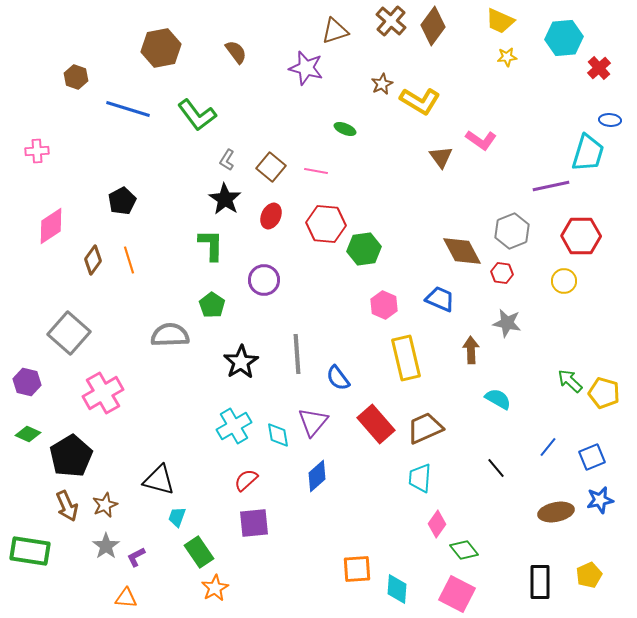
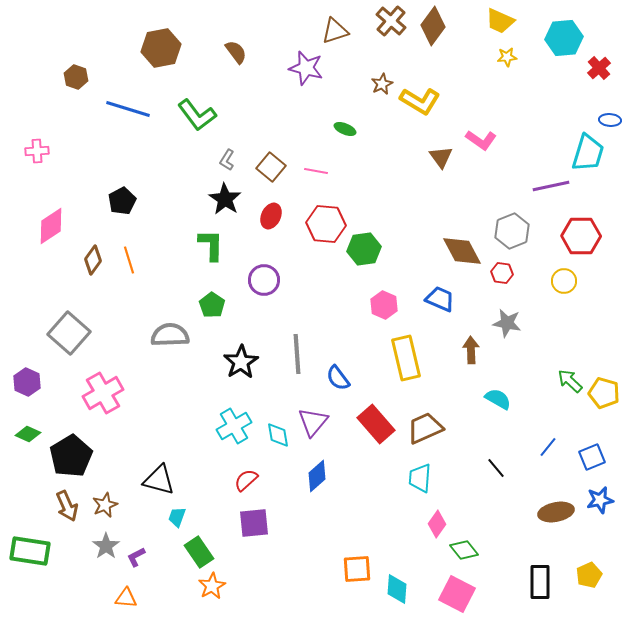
purple hexagon at (27, 382): rotated 12 degrees clockwise
orange star at (215, 588): moved 3 px left, 2 px up
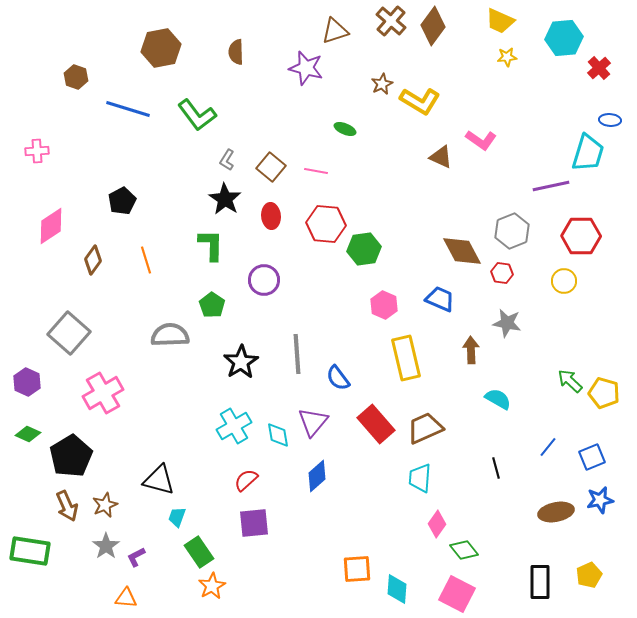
brown semicircle at (236, 52): rotated 145 degrees counterclockwise
brown triangle at (441, 157): rotated 30 degrees counterclockwise
red ellipse at (271, 216): rotated 30 degrees counterclockwise
orange line at (129, 260): moved 17 px right
black line at (496, 468): rotated 25 degrees clockwise
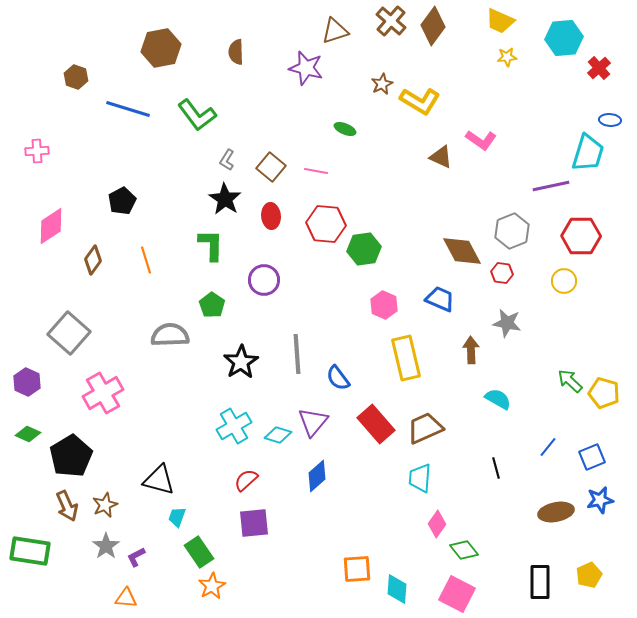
cyan diamond at (278, 435): rotated 64 degrees counterclockwise
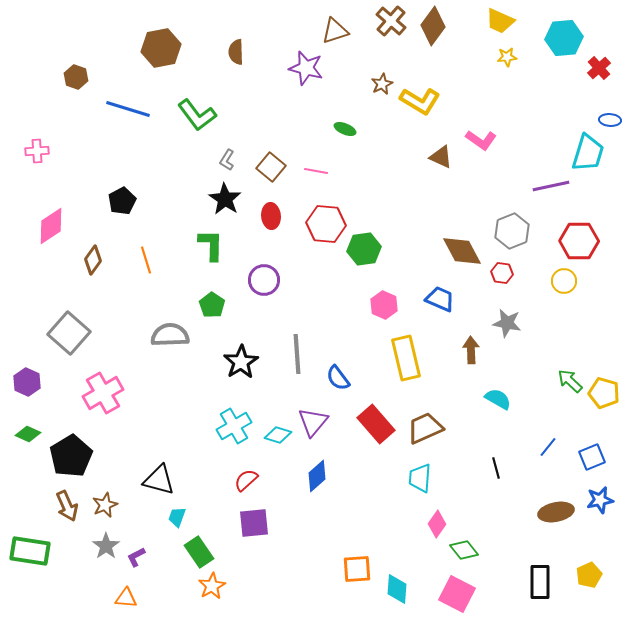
red hexagon at (581, 236): moved 2 px left, 5 px down
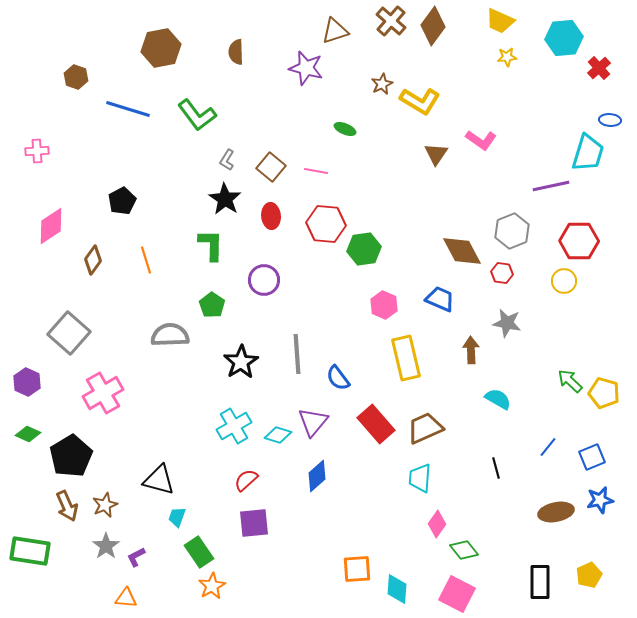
brown triangle at (441, 157): moved 5 px left, 3 px up; rotated 40 degrees clockwise
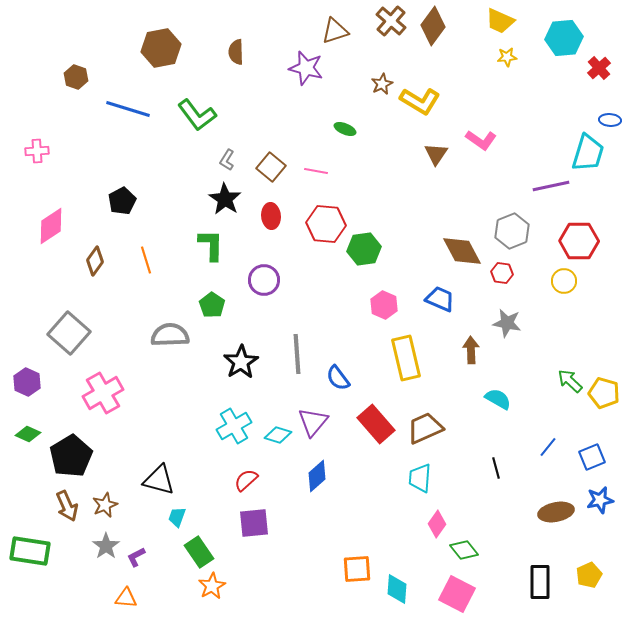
brown diamond at (93, 260): moved 2 px right, 1 px down
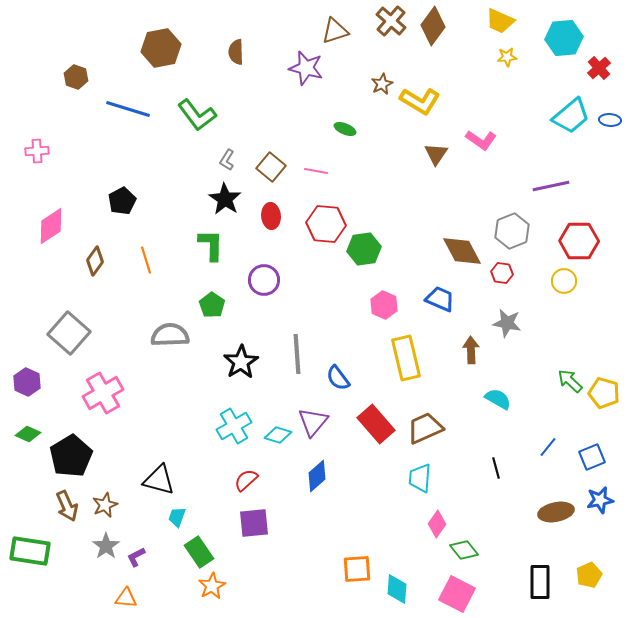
cyan trapezoid at (588, 153): moved 17 px left, 37 px up; rotated 33 degrees clockwise
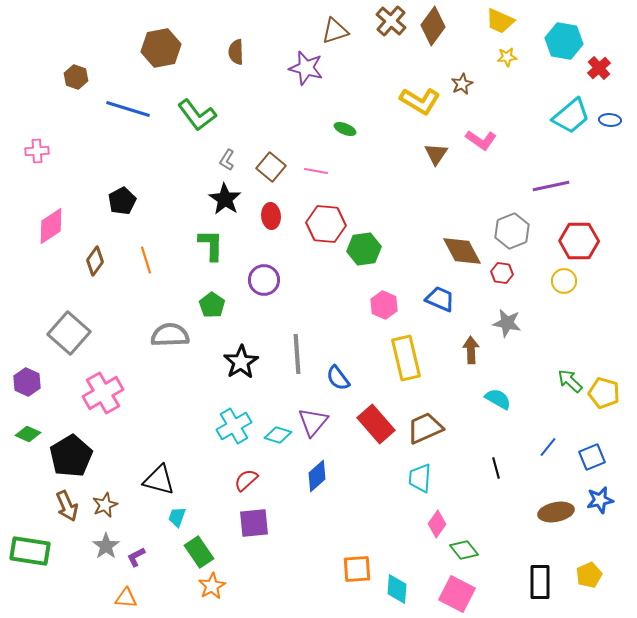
cyan hexagon at (564, 38): moved 3 px down; rotated 15 degrees clockwise
brown star at (382, 84): moved 80 px right
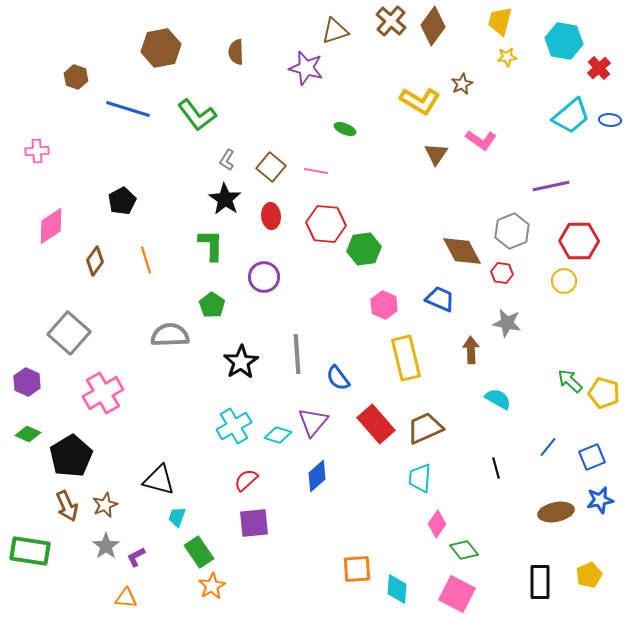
yellow trapezoid at (500, 21): rotated 80 degrees clockwise
purple circle at (264, 280): moved 3 px up
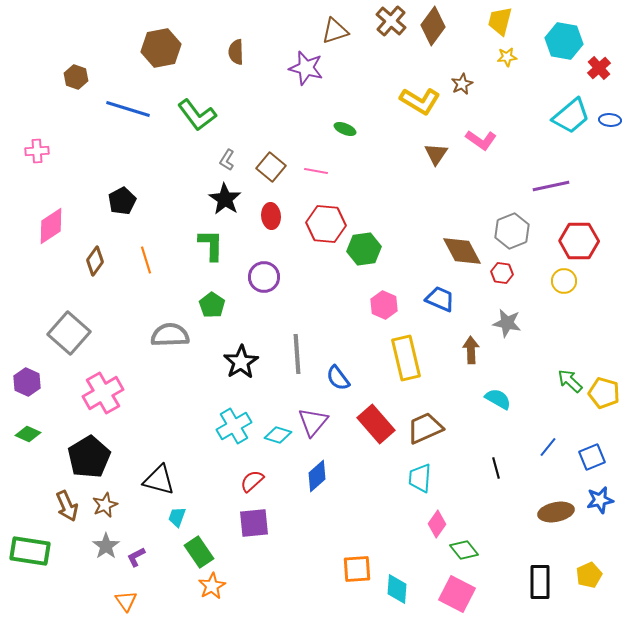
black pentagon at (71, 456): moved 18 px right, 1 px down
red semicircle at (246, 480): moved 6 px right, 1 px down
orange triangle at (126, 598): moved 3 px down; rotated 50 degrees clockwise
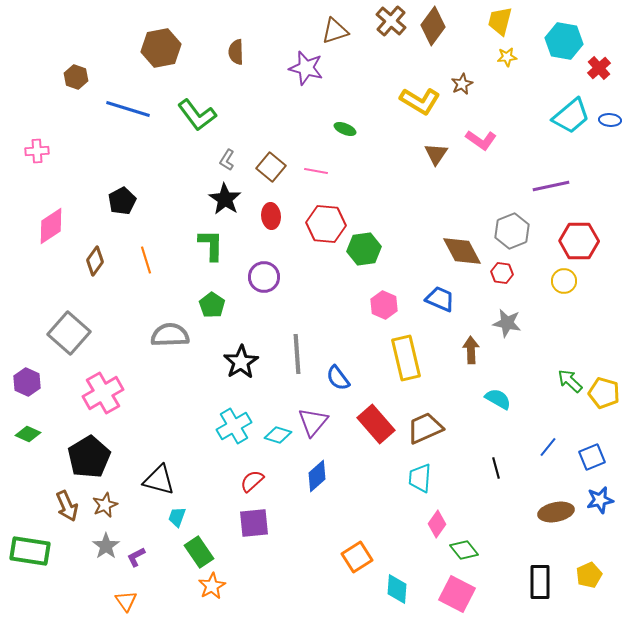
orange square at (357, 569): moved 12 px up; rotated 28 degrees counterclockwise
